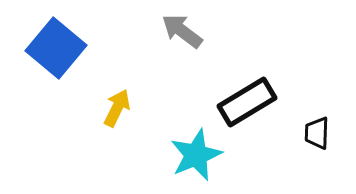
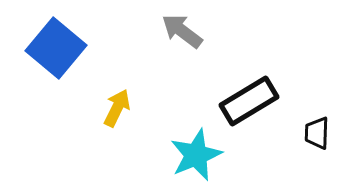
black rectangle: moved 2 px right, 1 px up
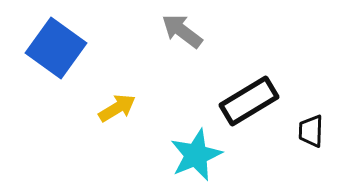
blue square: rotated 4 degrees counterclockwise
yellow arrow: rotated 33 degrees clockwise
black trapezoid: moved 6 px left, 2 px up
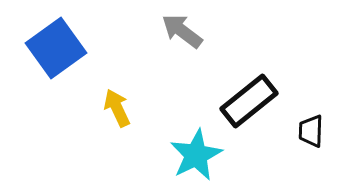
blue square: rotated 18 degrees clockwise
black rectangle: rotated 8 degrees counterclockwise
yellow arrow: rotated 84 degrees counterclockwise
cyan star: rotated 4 degrees counterclockwise
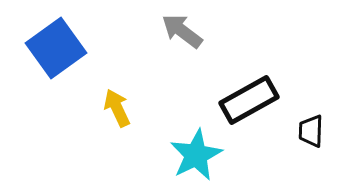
black rectangle: moved 1 px up; rotated 10 degrees clockwise
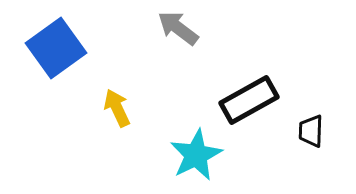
gray arrow: moved 4 px left, 3 px up
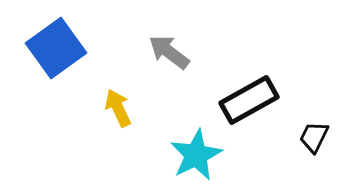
gray arrow: moved 9 px left, 24 px down
yellow arrow: moved 1 px right
black trapezoid: moved 3 px right, 6 px down; rotated 24 degrees clockwise
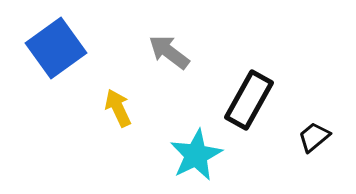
black rectangle: rotated 32 degrees counterclockwise
black trapezoid: rotated 24 degrees clockwise
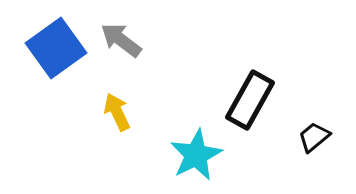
gray arrow: moved 48 px left, 12 px up
black rectangle: moved 1 px right
yellow arrow: moved 1 px left, 4 px down
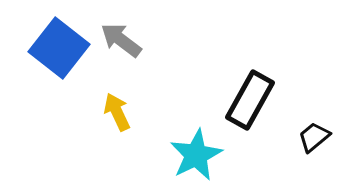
blue square: moved 3 px right; rotated 16 degrees counterclockwise
